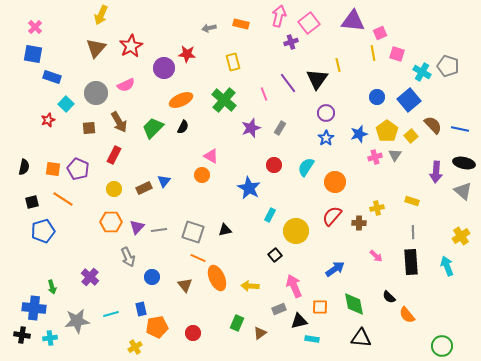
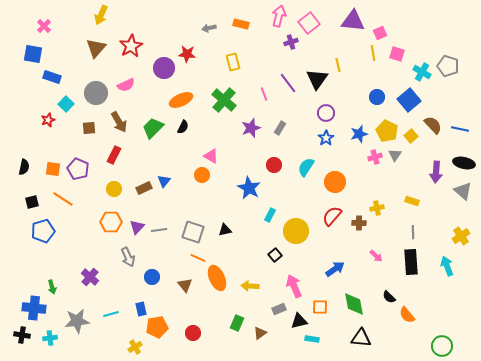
pink cross at (35, 27): moved 9 px right, 1 px up
yellow pentagon at (387, 131): rotated 10 degrees counterclockwise
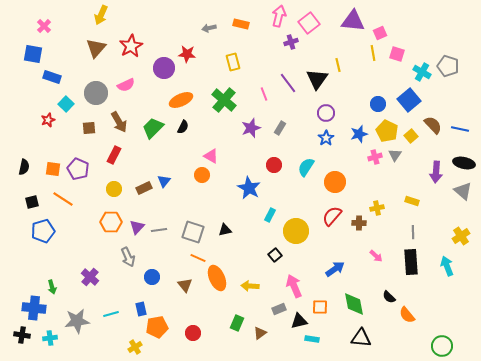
blue circle at (377, 97): moved 1 px right, 7 px down
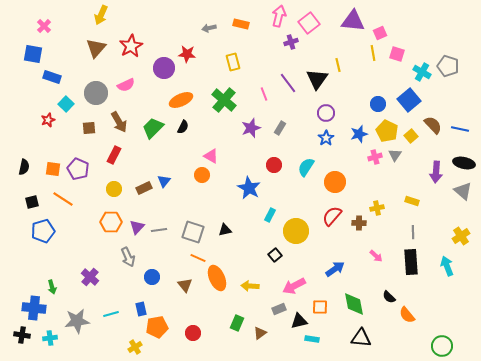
pink arrow at (294, 286): rotated 95 degrees counterclockwise
